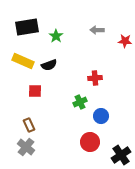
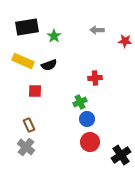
green star: moved 2 px left
blue circle: moved 14 px left, 3 px down
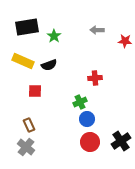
black cross: moved 14 px up
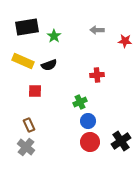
red cross: moved 2 px right, 3 px up
blue circle: moved 1 px right, 2 px down
